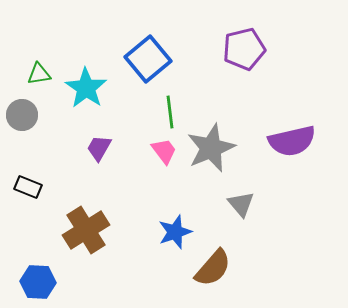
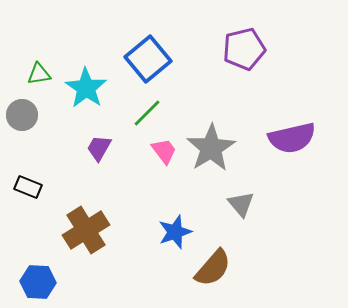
green line: moved 23 px left, 1 px down; rotated 52 degrees clockwise
purple semicircle: moved 3 px up
gray star: rotated 9 degrees counterclockwise
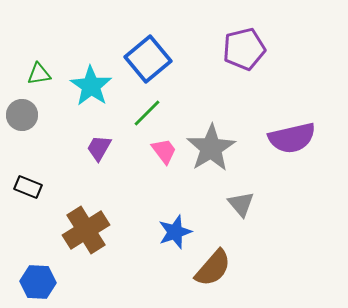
cyan star: moved 5 px right, 2 px up
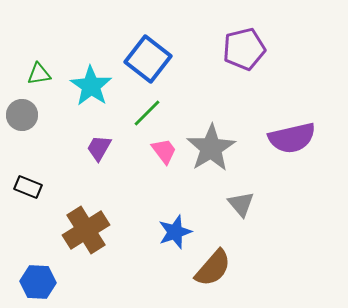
blue square: rotated 12 degrees counterclockwise
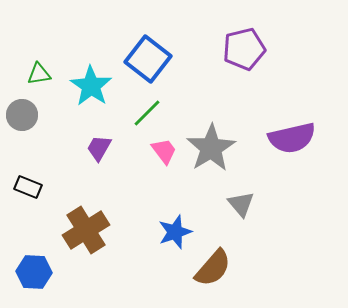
blue hexagon: moved 4 px left, 10 px up
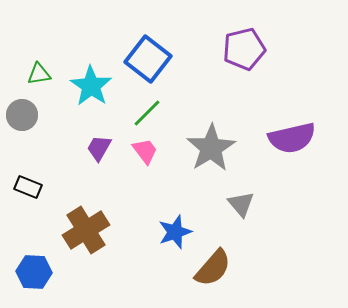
pink trapezoid: moved 19 px left
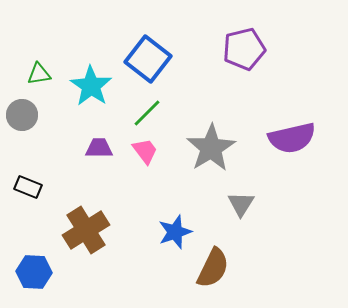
purple trapezoid: rotated 60 degrees clockwise
gray triangle: rotated 12 degrees clockwise
brown semicircle: rotated 15 degrees counterclockwise
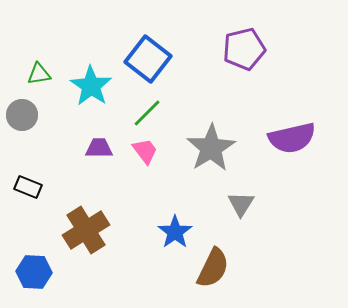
blue star: rotated 16 degrees counterclockwise
